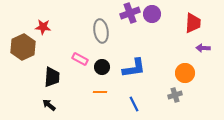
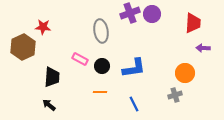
black circle: moved 1 px up
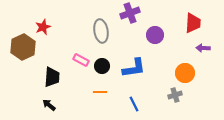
purple circle: moved 3 px right, 21 px down
red star: rotated 28 degrees counterclockwise
pink rectangle: moved 1 px right, 1 px down
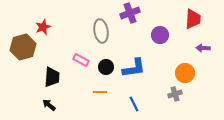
red trapezoid: moved 4 px up
purple circle: moved 5 px right
brown hexagon: rotated 10 degrees clockwise
black circle: moved 4 px right, 1 px down
gray cross: moved 1 px up
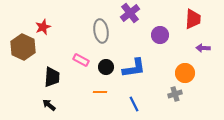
purple cross: rotated 18 degrees counterclockwise
brown hexagon: rotated 20 degrees counterclockwise
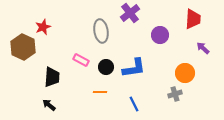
purple arrow: rotated 40 degrees clockwise
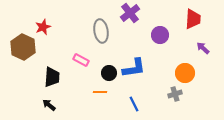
black circle: moved 3 px right, 6 px down
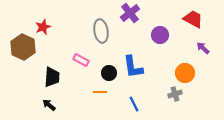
red trapezoid: rotated 65 degrees counterclockwise
blue L-shape: moved 1 px left, 1 px up; rotated 90 degrees clockwise
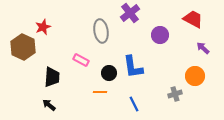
orange circle: moved 10 px right, 3 px down
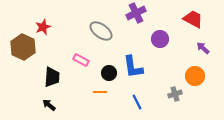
purple cross: moved 6 px right; rotated 12 degrees clockwise
gray ellipse: rotated 45 degrees counterclockwise
purple circle: moved 4 px down
blue line: moved 3 px right, 2 px up
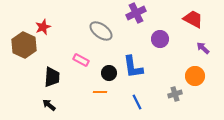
brown hexagon: moved 1 px right, 2 px up
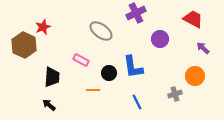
orange line: moved 7 px left, 2 px up
